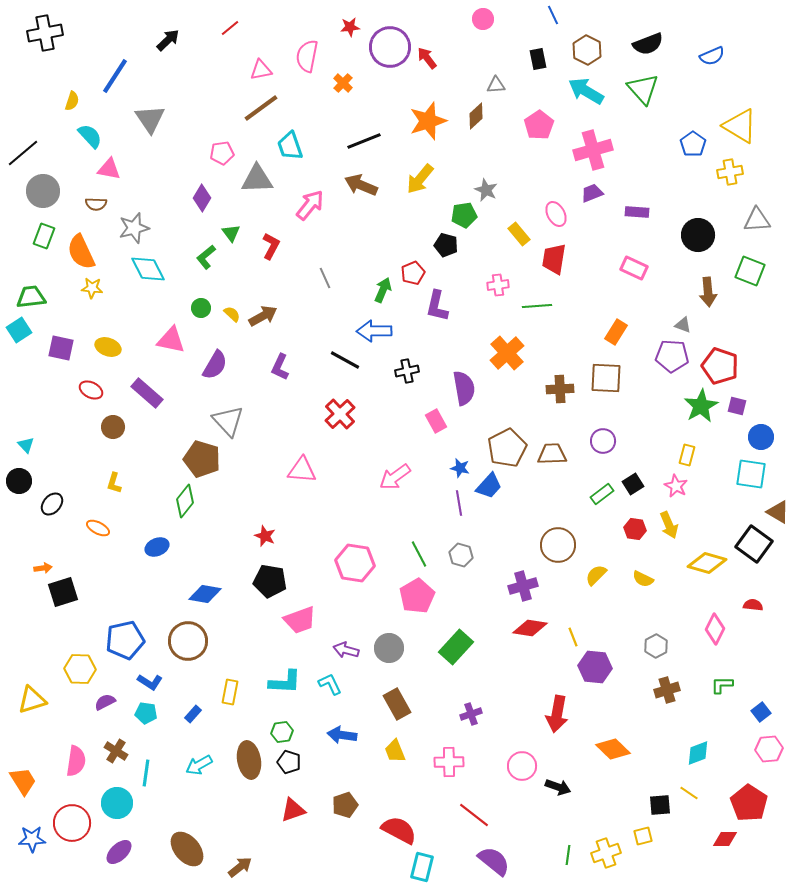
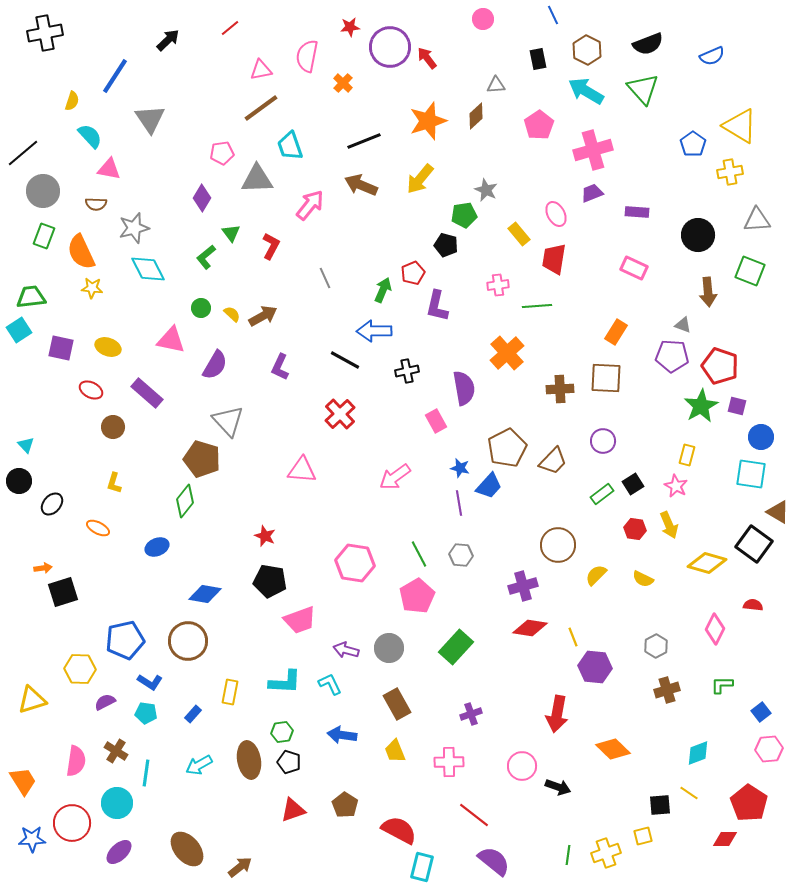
brown trapezoid at (552, 454): moved 1 px right, 7 px down; rotated 136 degrees clockwise
gray hexagon at (461, 555): rotated 10 degrees counterclockwise
brown pentagon at (345, 805): rotated 20 degrees counterclockwise
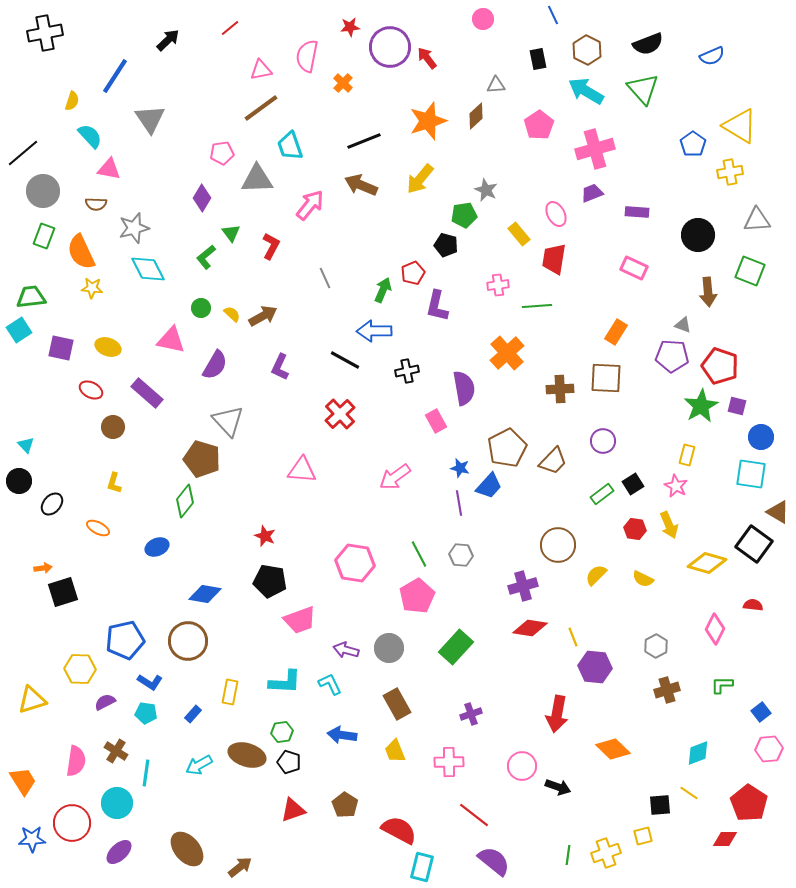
pink cross at (593, 150): moved 2 px right, 1 px up
brown ellipse at (249, 760): moved 2 px left, 5 px up; rotated 63 degrees counterclockwise
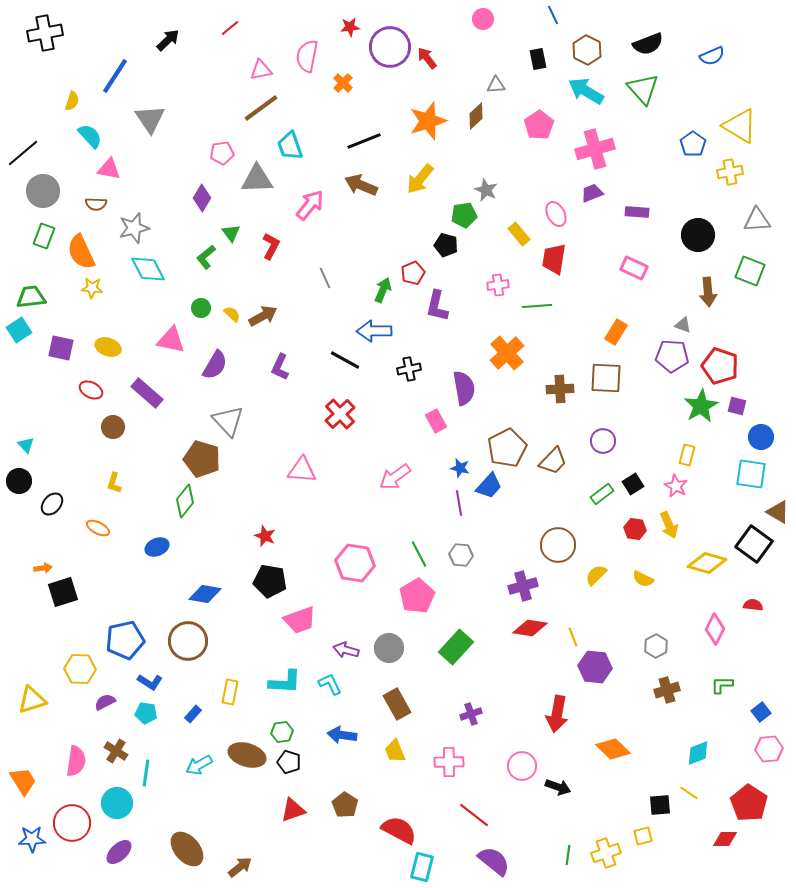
black cross at (407, 371): moved 2 px right, 2 px up
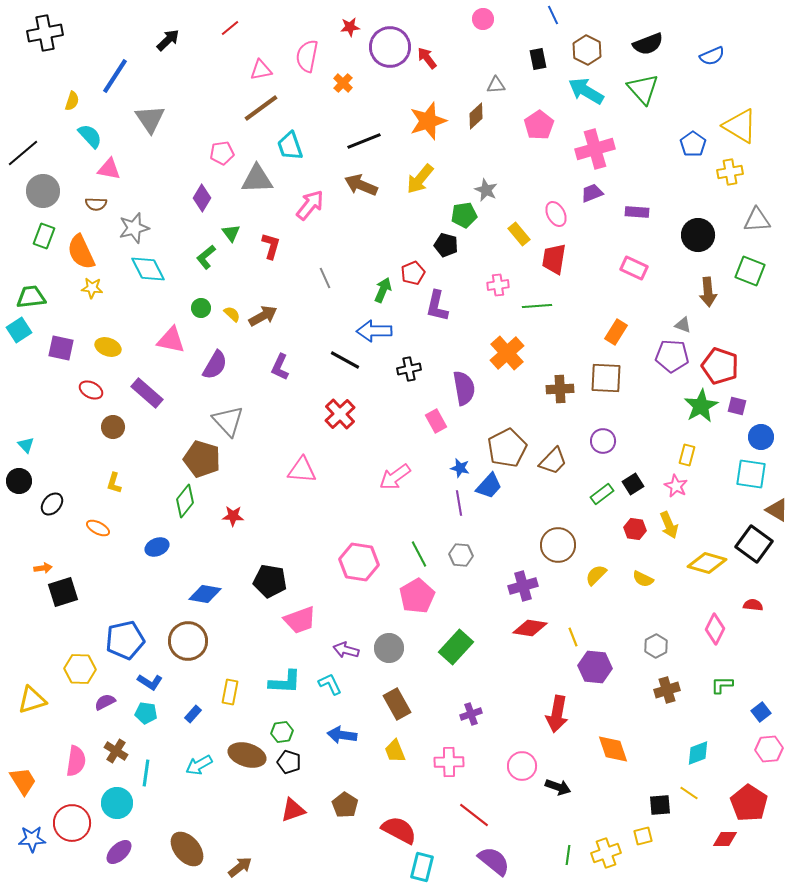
red L-shape at (271, 246): rotated 12 degrees counterclockwise
brown triangle at (778, 512): moved 1 px left, 2 px up
red star at (265, 536): moved 32 px left, 20 px up; rotated 20 degrees counterclockwise
pink hexagon at (355, 563): moved 4 px right, 1 px up
orange diamond at (613, 749): rotated 28 degrees clockwise
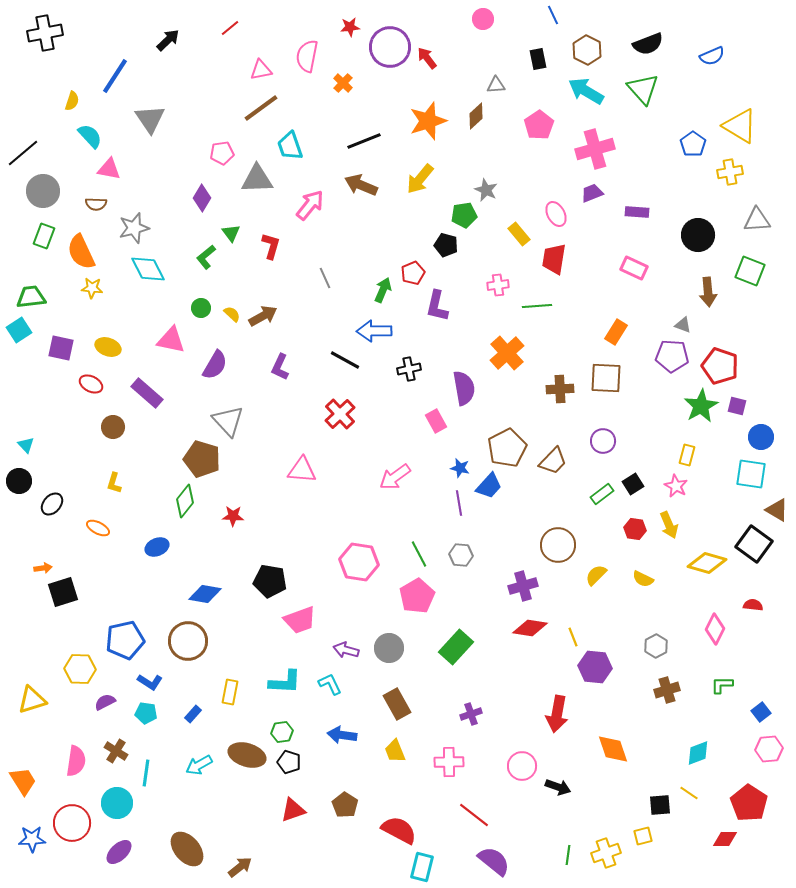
red ellipse at (91, 390): moved 6 px up
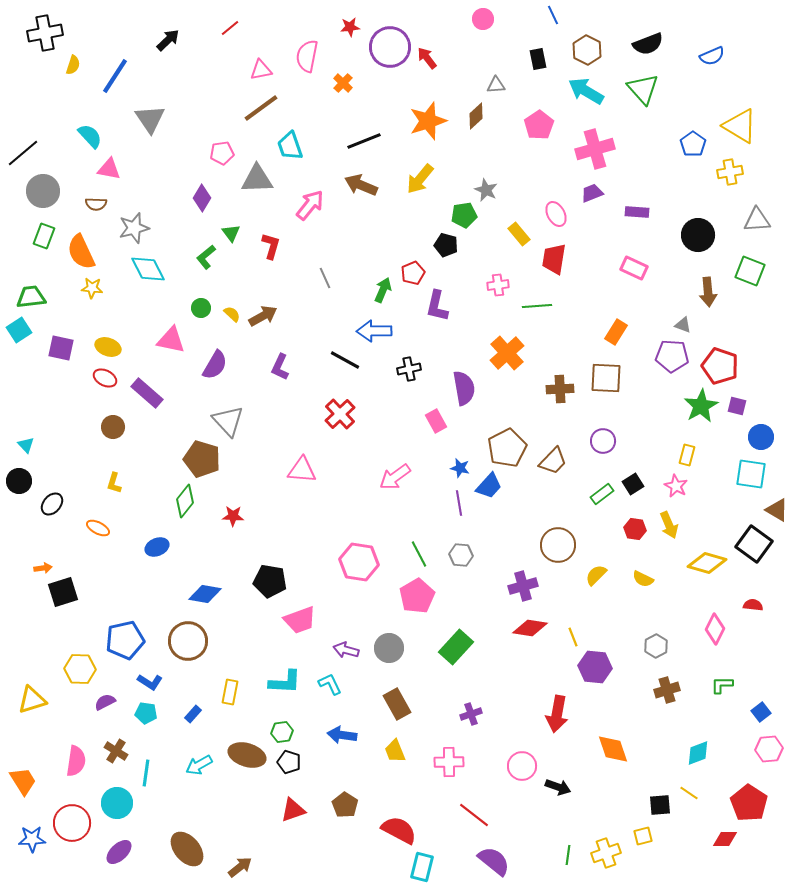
yellow semicircle at (72, 101): moved 1 px right, 36 px up
red ellipse at (91, 384): moved 14 px right, 6 px up
